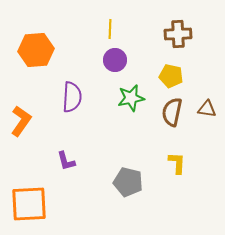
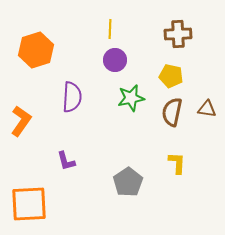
orange hexagon: rotated 12 degrees counterclockwise
gray pentagon: rotated 24 degrees clockwise
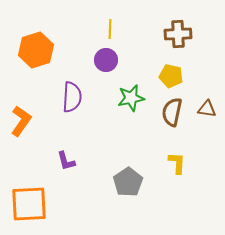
purple circle: moved 9 px left
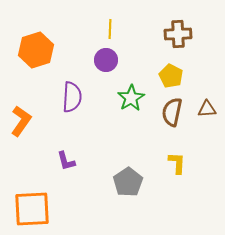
yellow pentagon: rotated 15 degrees clockwise
green star: rotated 20 degrees counterclockwise
brown triangle: rotated 12 degrees counterclockwise
orange square: moved 3 px right, 5 px down
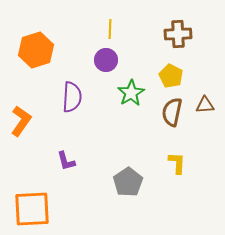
green star: moved 5 px up
brown triangle: moved 2 px left, 4 px up
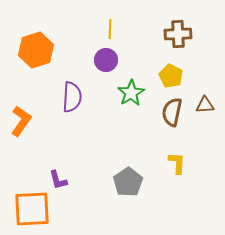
purple L-shape: moved 8 px left, 19 px down
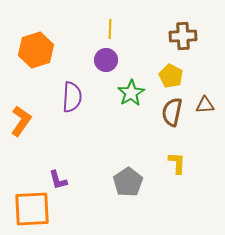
brown cross: moved 5 px right, 2 px down
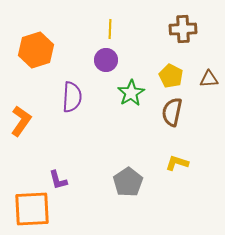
brown cross: moved 7 px up
brown triangle: moved 4 px right, 26 px up
yellow L-shape: rotated 75 degrees counterclockwise
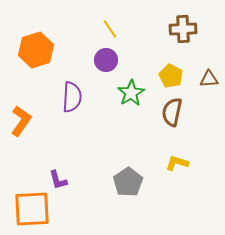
yellow line: rotated 36 degrees counterclockwise
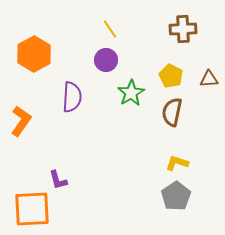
orange hexagon: moved 2 px left, 4 px down; rotated 12 degrees counterclockwise
gray pentagon: moved 48 px right, 14 px down
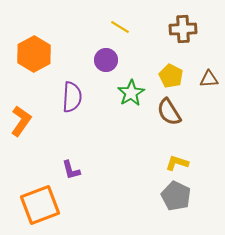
yellow line: moved 10 px right, 2 px up; rotated 24 degrees counterclockwise
brown semicircle: moved 3 px left; rotated 44 degrees counterclockwise
purple L-shape: moved 13 px right, 10 px up
gray pentagon: rotated 12 degrees counterclockwise
orange square: moved 8 px right, 4 px up; rotated 18 degrees counterclockwise
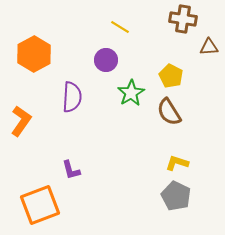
brown cross: moved 10 px up; rotated 12 degrees clockwise
brown triangle: moved 32 px up
